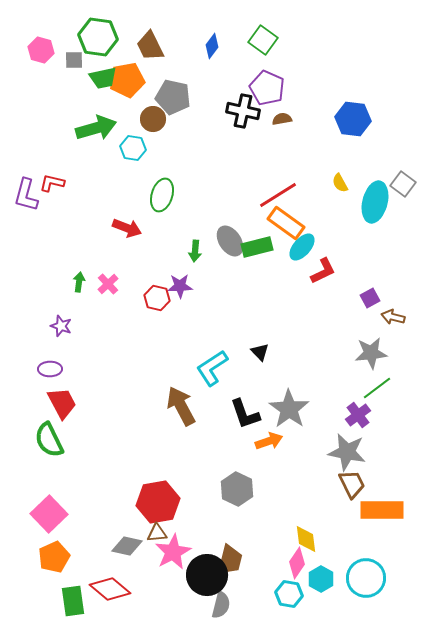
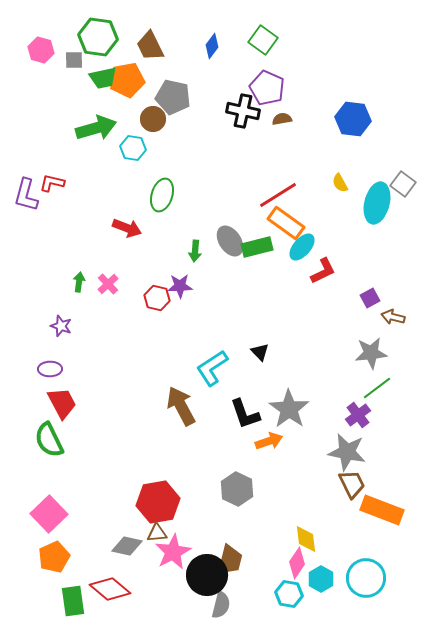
cyan ellipse at (375, 202): moved 2 px right, 1 px down
orange rectangle at (382, 510): rotated 21 degrees clockwise
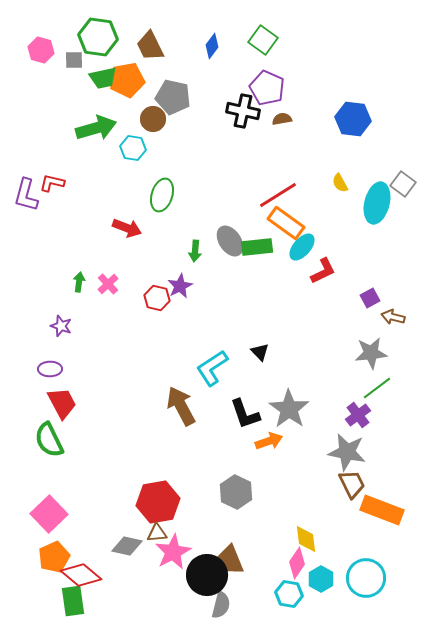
green rectangle at (257, 247): rotated 8 degrees clockwise
purple star at (180, 286): rotated 25 degrees counterclockwise
gray hexagon at (237, 489): moved 1 px left, 3 px down
brown trapezoid at (230, 560): rotated 144 degrees clockwise
red diamond at (110, 589): moved 29 px left, 14 px up
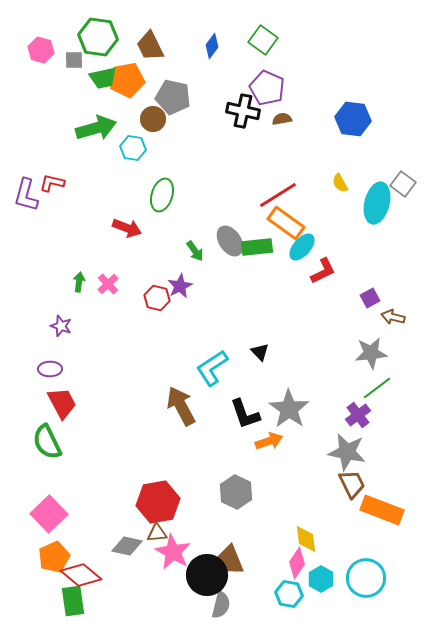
green arrow at (195, 251): rotated 40 degrees counterclockwise
green semicircle at (49, 440): moved 2 px left, 2 px down
pink star at (173, 552): rotated 15 degrees counterclockwise
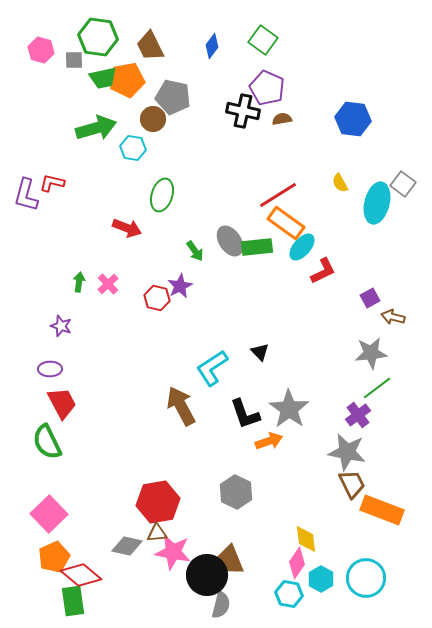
pink star at (173, 552): rotated 18 degrees counterclockwise
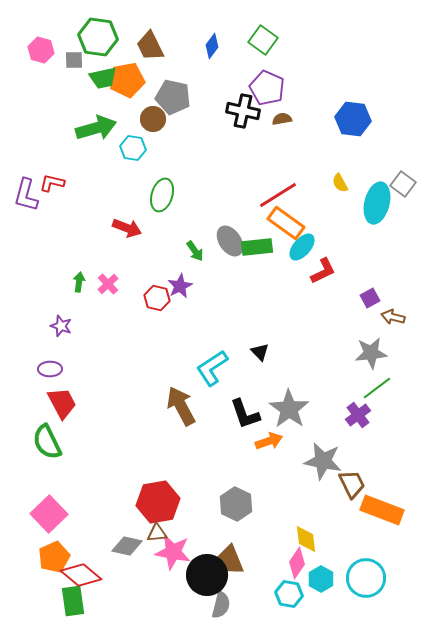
gray star at (347, 452): moved 24 px left, 9 px down
gray hexagon at (236, 492): moved 12 px down
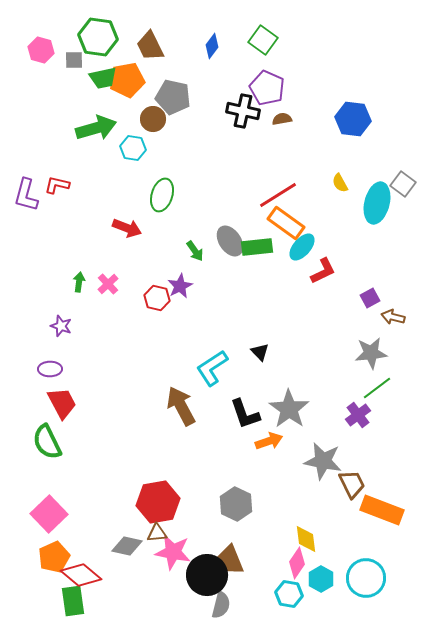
red L-shape at (52, 183): moved 5 px right, 2 px down
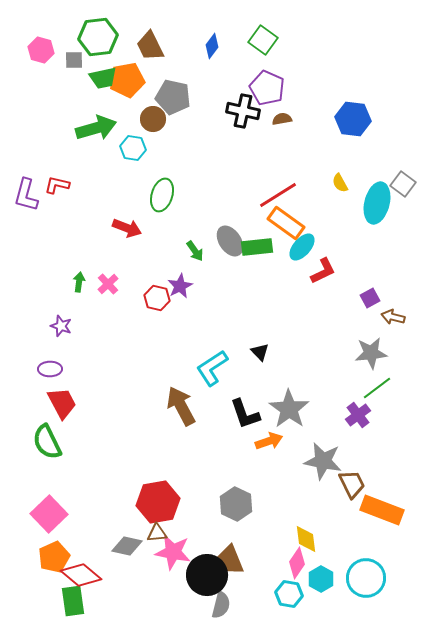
green hexagon at (98, 37): rotated 15 degrees counterclockwise
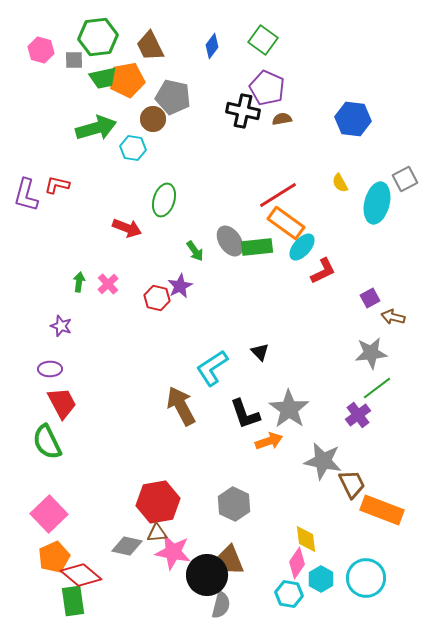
gray square at (403, 184): moved 2 px right, 5 px up; rotated 25 degrees clockwise
green ellipse at (162, 195): moved 2 px right, 5 px down
gray hexagon at (236, 504): moved 2 px left
